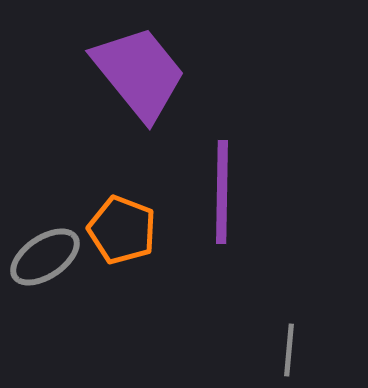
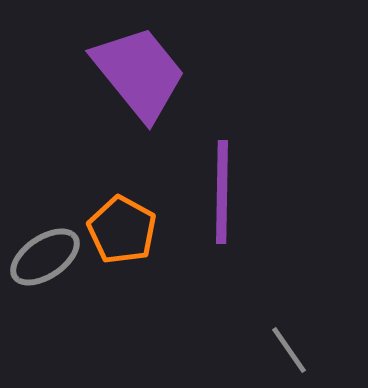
orange pentagon: rotated 8 degrees clockwise
gray line: rotated 40 degrees counterclockwise
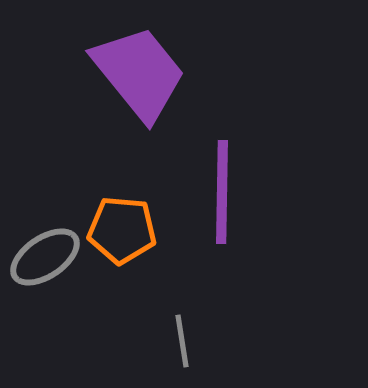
orange pentagon: rotated 24 degrees counterclockwise
gray line: moved 107 px left, 9 px up; rotated 26 degrees clockwise
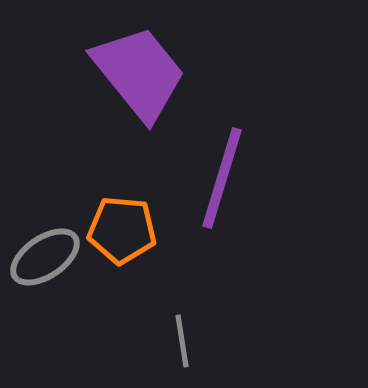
purple line: moved 14 px up; rotated 16 degrees clockwise
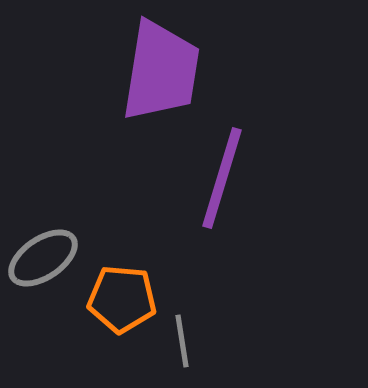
purple trapezoid: moved 22 px right, 2 px up; rotated 48 degrees clockwise
orange pentagon: moved 69 px down
gray ellipse: moved 2 px left, 1 px down
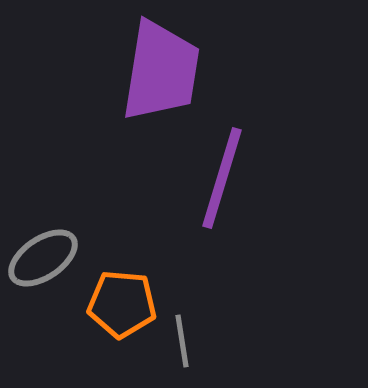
orange pentagon: moved 5 px down
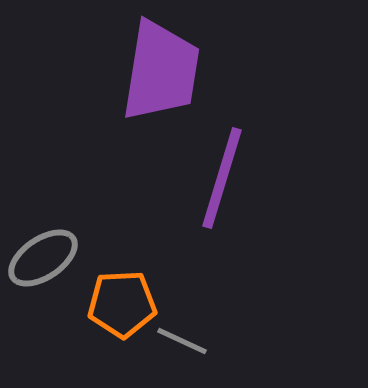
orange pentagon: rotated 8 degrees counterclockwise
gray line: rotated 56 degrees counterclockwise
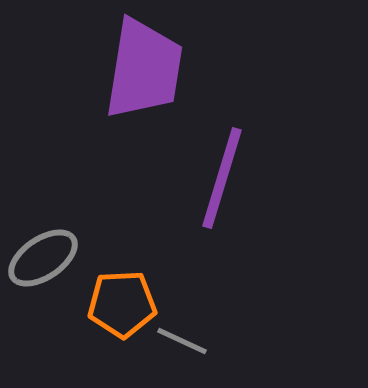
purple trapezoid: moved 17 px left, 2 px up
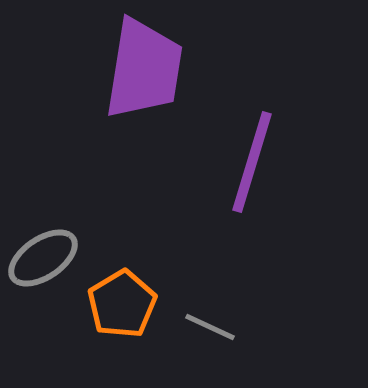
purple line: moved 30 px right, 16 px up
orange pentagon: rotated 28 degrees counterclockwise
gray line: moved 28 px right, 14 px up
